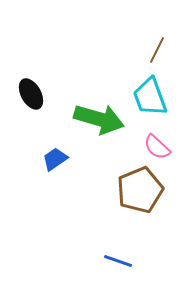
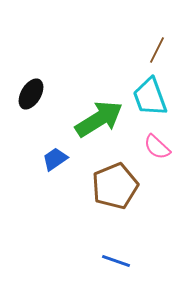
black ellipse: rotated 60 degrees clockwise
green arrow: rotated 48 degrees counterclockwise
brown pentagon: moved 25 px left, 4 px up
blue line: moved 2 px left
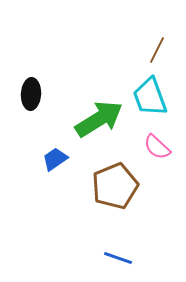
black ellipse: rotated 28 degrees counterclockwise
blue line: moved 2 px right, 3 px up
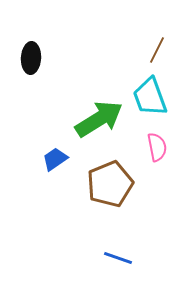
black ellipse: moved 36 px up
pink semicircle: rotated 144 degrees counterclockwise
brown pentagon: moved 5 px left, 2 px up
